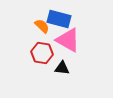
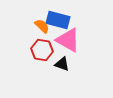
blue rectangle: moved 1 px left, 1 px down
red hexagon: moved 3 px up
black triangle: moved 4 px up; rotated 14 degrees clockwise
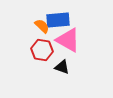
blue rectangle: rotated 20 degrees counterclockwise
black triangle: moved 3 px down
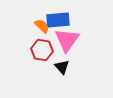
pink triangle: moved 1 px left; rotated 36 degrees clockwise
black triangle: rotated 28 degrees clockwise
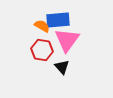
orange semicircle: rotated 14 degrees counterclockwise
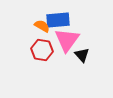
black triangle: moved 20 px right, 12 px up
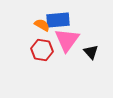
orange semicircle: moved 1 px up
black triangle: moved 9 px right, 3 px up
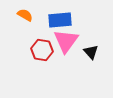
blue rectangle: moved 2 px right
orange semicircle: moved 17 px left, 10 px up
pink triangle: moved 1 px left, 1 px down
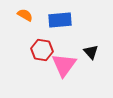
pink triangle: moved 2 px left, 24 px down
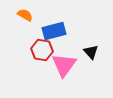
blue rectangle: moved 6 px left, 11 px down; rotated 10 degrees counterclockwise
